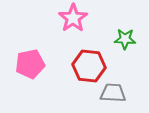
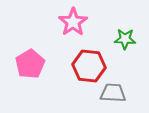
pink star: moved 4 px down
pink pentagon: rotated 20 degrees counterclockwise
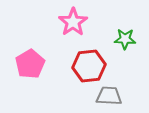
red hexagon: rotated 12 degrees counterclockwise
gray trapezoid: moved 4 px left, 3 px down
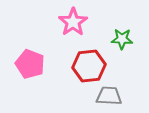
green star: moved 3 px left
pink pentagon: rotated 20 degrees counterclockwise
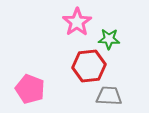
pink star: moved 4 px right
green star: moved 13 px left
pink pentagon: moved 25 px down
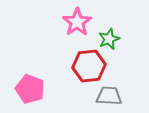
green star: rotated 25 degrees counterclockwise
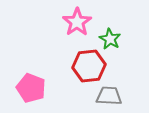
green star: moved 1 px right; rotated 20 degrees counterclockwise
pink pentagon: moved 1 px right, 1 px up
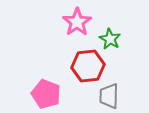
red hexagon: moved 1 px left
pink pentagon: moved 15 px right, 6 px down
gray trapezoid: rotated 92 degrees counterclockwise
